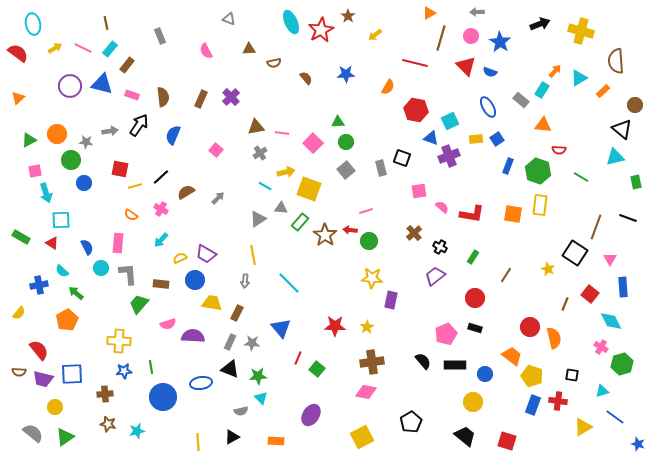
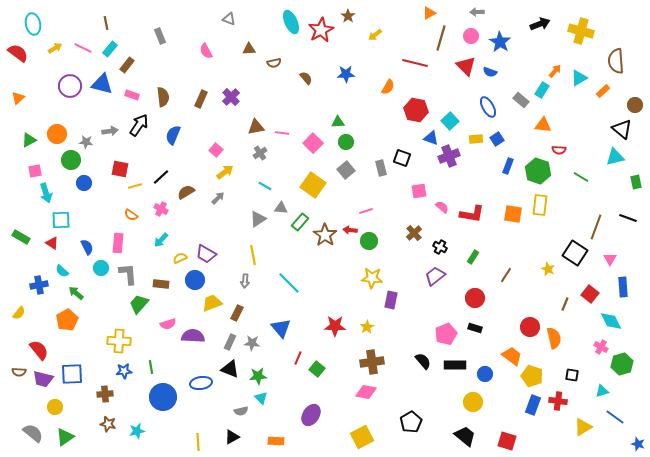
cyan square at (450, 121): rotated 18 degrees counterclockwise
yellow arrow at (286, 172): moved 61 px left; rotated 24 degrees counterclockwise
yellow square at (309, 189): moved 4 px right, 4 px up; rotated 15 degrees clockwise
yellow trapezoid at (212, 303): rotated 30 degrees counterclockwise
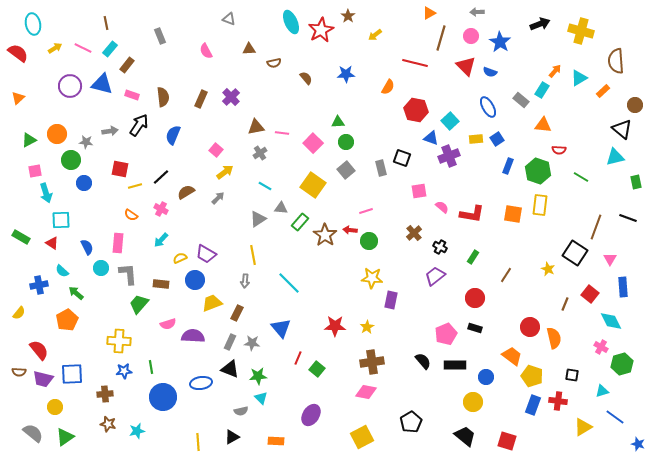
blue circle at (485, 374): moved 1 px right, 3 px down
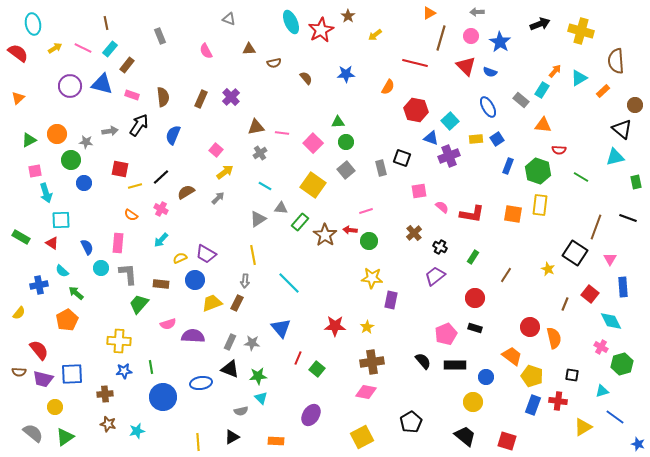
brown rectangle at (237, 313): moved 10 px up
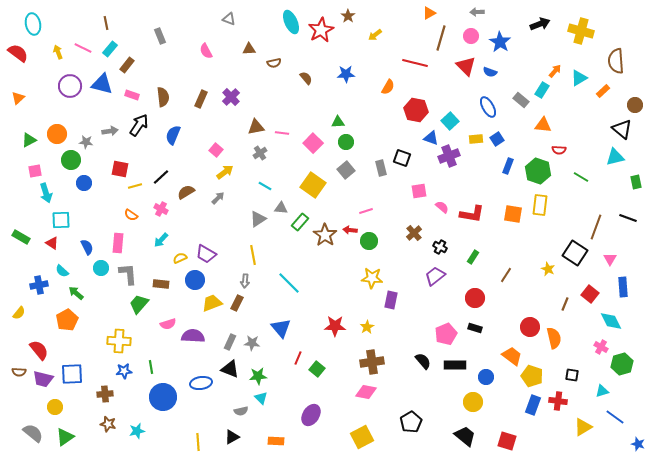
yellow arrow at (55, 48): moved 3 px right, 4 px down; rotated 80 degrees counterclockwise
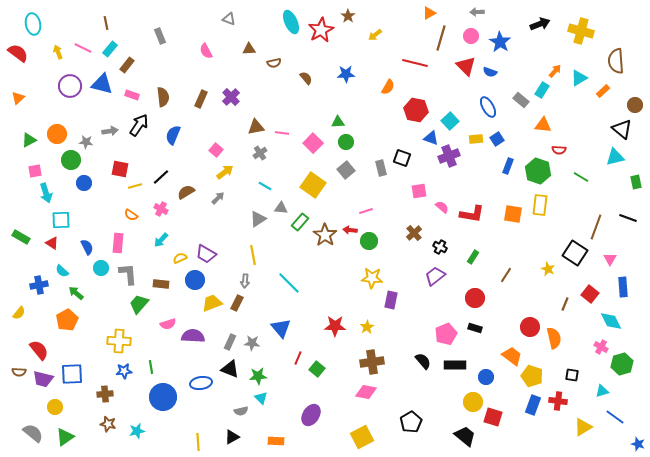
red square at (507, 441): moved 14 px left, 24 px up
